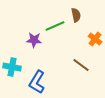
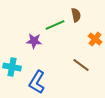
green line: moved 1 px up
purple star: moved 1 px down
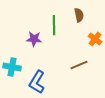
brown semicircle: moved 3 px right
green line: moved 1 px left; rotated 66 degrees counterclockwise
purple star: moved 2 px up
brown line: moved 2 px left; rotated 60 degrees counterclockwise
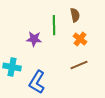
brown semicircle: moved 4 px left
orange cross: moved 15 px left
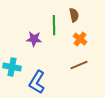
brown semicircle: moved 1 px left
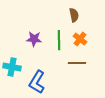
green line: moved 5 px right, 15 px down
brown line: moved 2 px left, 2 px up; rotated 24 degrees clockwise
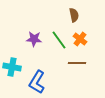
green line: rotated 36 degrees counterclockwise
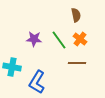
brown semicircle: moved 2 px right
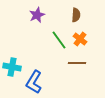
brown semicircle: rotated 16 degrees clockwise
purple star: moved 3 px right, 24 px up; rotated 28 degrees counterclockwise
blue L-shape: moved 3 px left
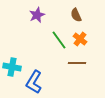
brown semicircle: rotated 152 degrees clockwise
